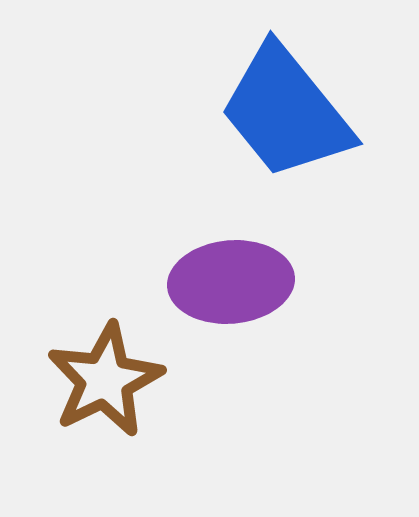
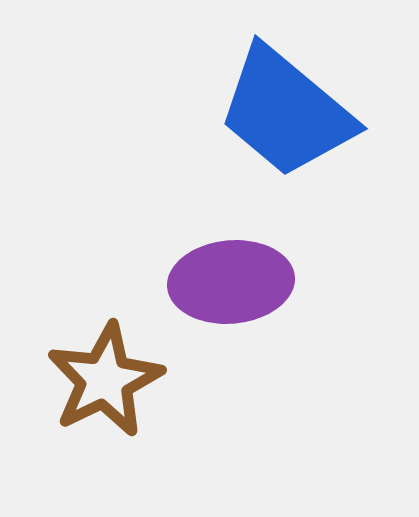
blue trapezoid: rotated 11 degrees counterclockwise
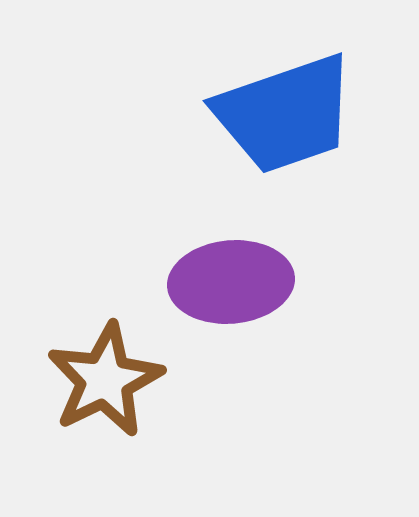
blue trapezoid: moved 1 px left, 2 px down; rotated 59 degrees counterclockwise
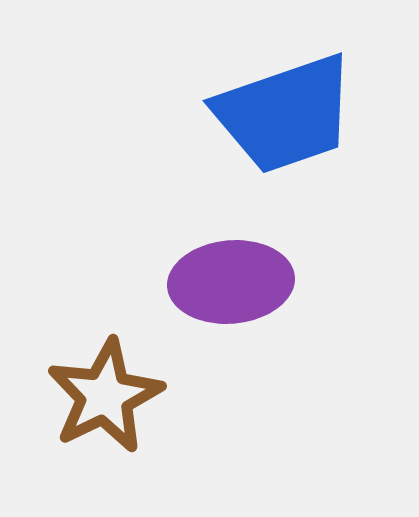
brown star: moved 16 px down
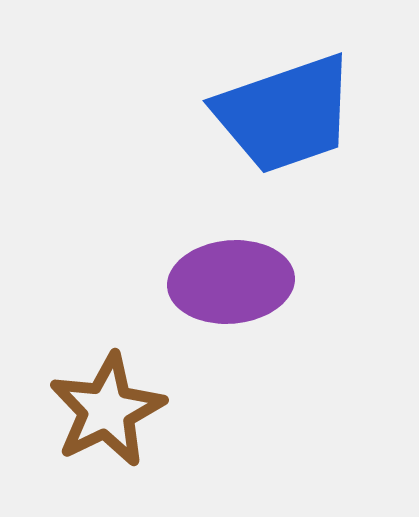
brown star: moved 2 px right, 14 px down
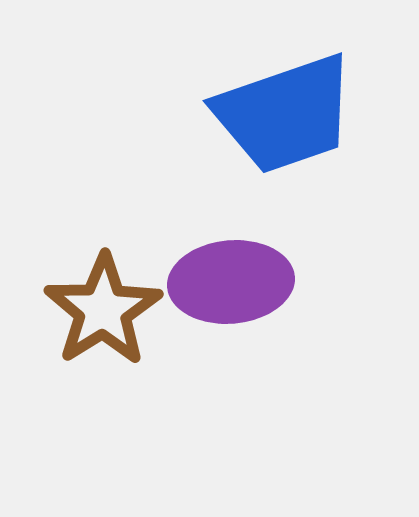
brown star: moved 4 px left, 100 px up; rotated 6 degrees counterclockwise
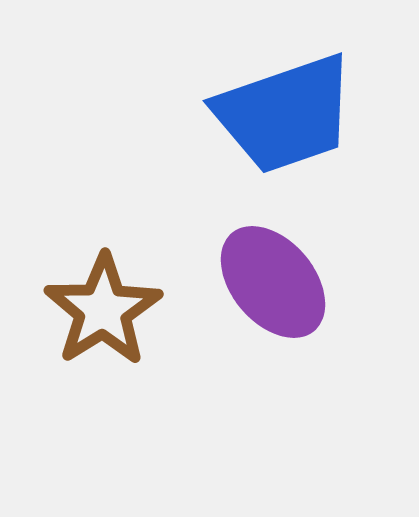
purple ellipse: moved 42 px right; rotated 55 degrees clockwise
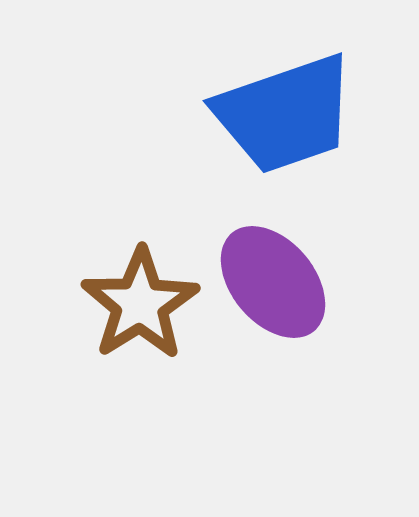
brown star: moved 37 px right, 6 px up
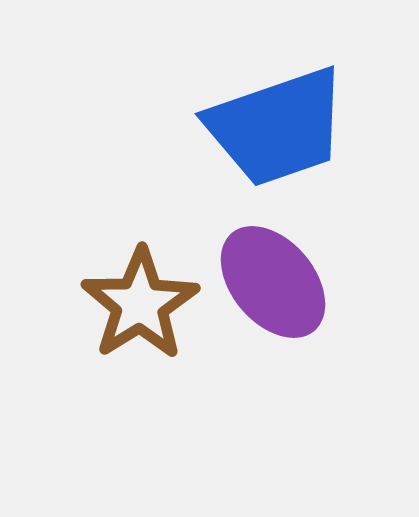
blue trapezoid: moved 8 px left, 13 px down
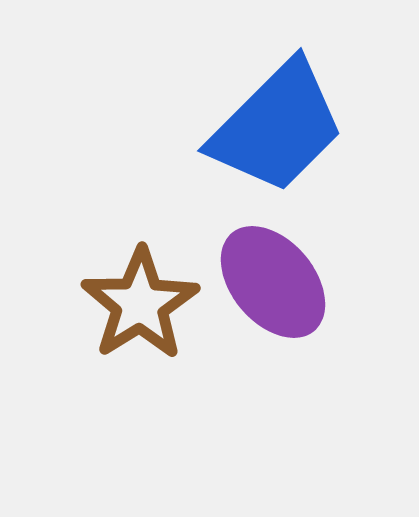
blue trapezoid: rotated 26 degrees counterclockwise
